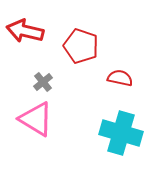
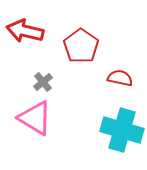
red pentagon: rotated 16 degrees clockwise
pink triangle: moved 1 px left, 1 px up
cyan cross: moved 1 px right, 3 px up
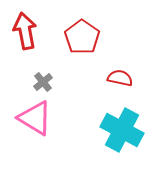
red arrow: rotated 66 degrees clockwise
red pentagon: moved 1 px right, 9 px up
cyan cross: rotated 12 degrees clockwise
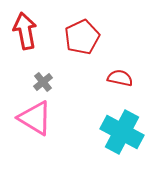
red pentagon: rotated 12 degrees clockwise
cyan cross: moved 2 px down
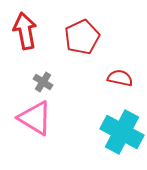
gray cross: rotated 18 degrees counterclockwise
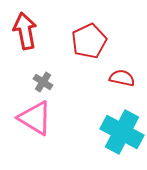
red pentagon: moved 7 px right, 4 px down
red semicircle: moved 2 px right
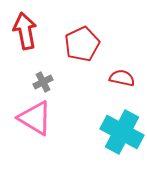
red pentagon: moved 7 px left, 3 px down
gray cross: rotated 30 degrees clockwise
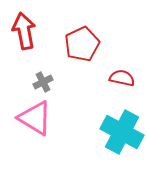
red arrow: moved 1 px left
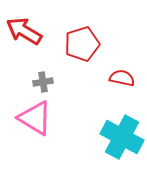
red arrow: rotated 48 degrees counterclockwise
red pentagon: rotated 8 degrees clockwise
gray cross: rotated 18 degrees clockwise
cyan cross: moved 5 px down
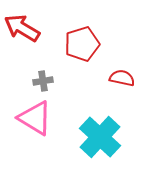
red arrow: moved 2 px left, 3 px up
gray cross: moved 1 px up
cyan cross: moved 22 px left; rotated 15 degrees clockwise
